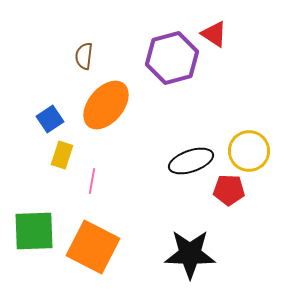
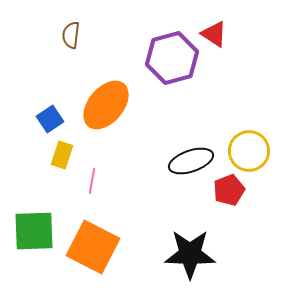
brown semicircle: moved 13 px left, 21 px up
red pentagon: rotated 24 degrees counterclockwise
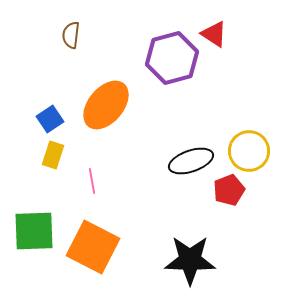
yellow rectangle: moved 9 px left
pink line: rotated 20 degrees counterclockwise
black star: moved 6 px down
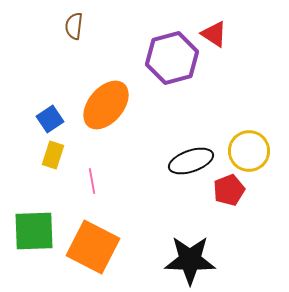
brown semicircle: moved 3 px right, 9 px up
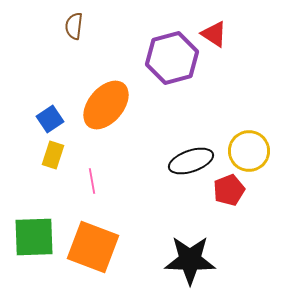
green square: moved 6 px down
orange square: rotated 6 degrees counterclockwise
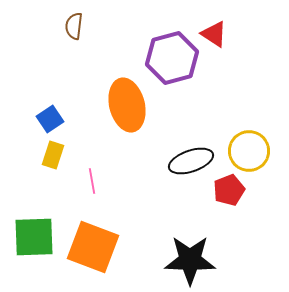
orange ellipse: moved 21 px right; rotated 54 degrees counterclockwise
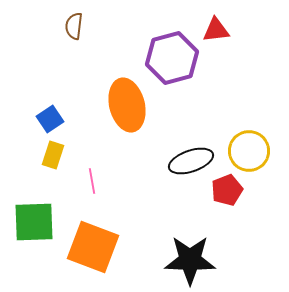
red triangle: moved 2 px right, 4 px up; rotated 40 degrees counterclockwise
red pentagon: moved 2 px left
green square: moved 15 px up
